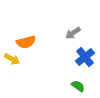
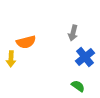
gray arrow: rotated 42 degrees counterclockwise
yellow arrow: moved 1 px left; rotated 63 degrees clockwise
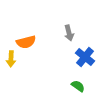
gray arrow: moved 4 px left; rotated 28 degrees counterclockwise
blue cross: rotated 12 degrees counterclockwise
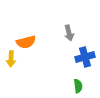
blue cross: rotated 36 degrees clockwise
green semicircle: rotated 48 degrees clockwise
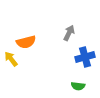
gray arrow: rotated 140 degrees counterclockwise
yellow arrow: rotated 140 degrees clockwise
green semicircle: rotated 104 degrees clockwise
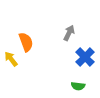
orange semicircle: rotated 96 degrees counterclockwise
blue cross: rotated 30 degrees counterclockwise
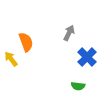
blue cross: moved 2 px right
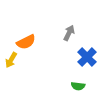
orange semicircle: rotated 84 degrees clockwise
yellow arrow: moved 1 px down; rotated 112 degrees counterclockwise
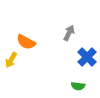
orange semicircle: rotated 54 degrees clockwise
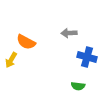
gray arrow: rotated 119 degrees counterclockwise
blue cross: rotated 30 degrees counterclockwise
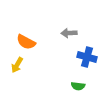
yellow arrow: moved 6 px right, 5 px down
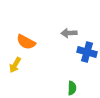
blue cross: moved 5 px up
yellow arrow: moved 2 px left
green semicircle: moved 6 px left, 2 px down; rotated 96 degrees counterclockwise
